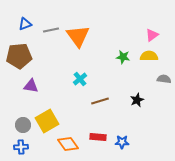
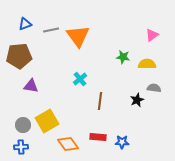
yellow semicircle: moved 2 px left, 8 px down
gray semicircle: moved 10 px left, 9 px down
brown line: rotated 66 degrees counterclockwise
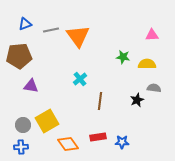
pink triangle: rotated 32 degrees clockwise
red rectangle: rotated 14 degrees counterclockwise
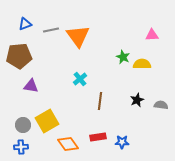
green star: rotated 16 degrees clockwise
yellow semicircle: moved 5 px left
gray semicircle: moved 7 px right, 17 px down
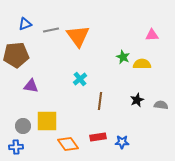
brown pentagon: moved 3 px left, 1 px up
yellow square: rotated 30 degrees clockwise
gray circle: moved 1 px down
blue cross: moved 5 px left
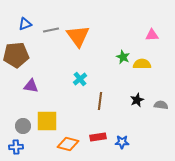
orange diamond: rotated 40 degrees counterclockwise
